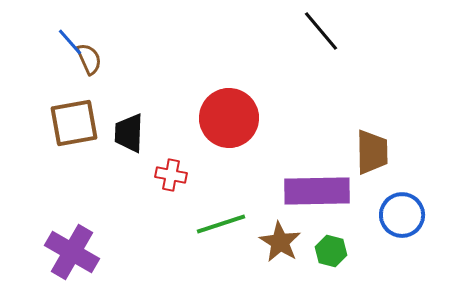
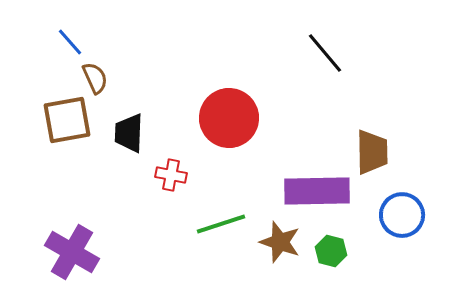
black line: moved 4 px right, 22 px down
brown semicircle: moved 6 px right, 19 px down
brown square: moved 7 px left, 3 px up
brown star: rotated 12 degrees counterclockwise
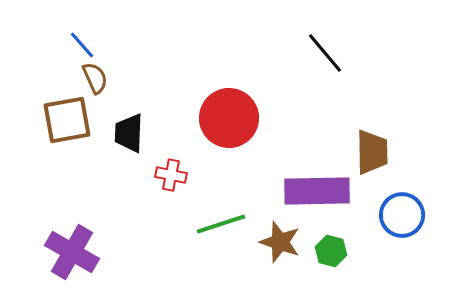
blue line: moved 12 px right, 3 px down
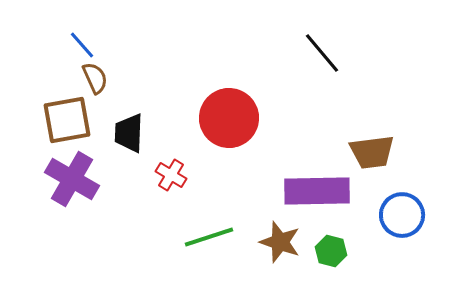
black line: moved 3 px left
brown trapezoid: rotated 84 degrees clockwise
red cross: rotated 20 degrees clockwise
green line: moved 12 px left, 13 px down
purple cross: moved 73 px up
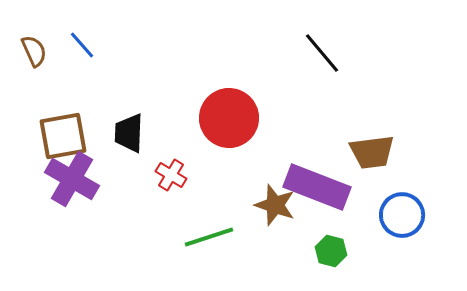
brown semicircle: moved 61 px left, 27 px up
brown square: moved 4 px left, 16 px down
purple rectangle: moved 4 px up; rotated 22 degrees clockwise
brown star: moved 5 px left, 37 px up
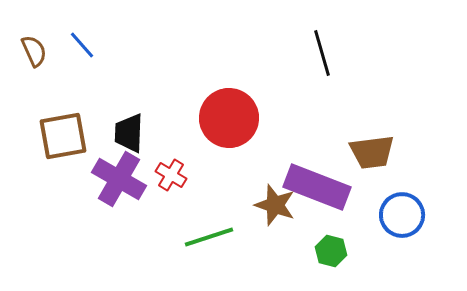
black line: rotated 24 degrees clockwise
purple cross: moved 47 px right
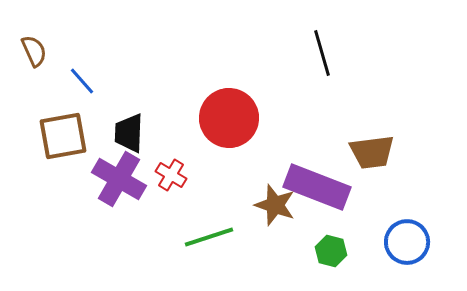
blue line: moved 36 px down
blue circle: moved 5 px right, 27 px down
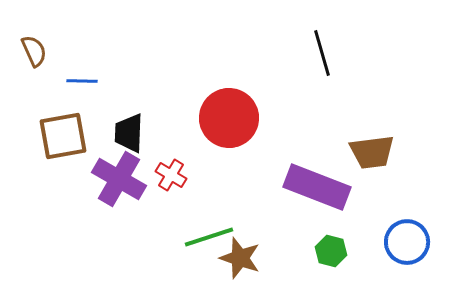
blue line: rotated 48 degrees counterclockwise
brown star: moved 35 px left, 53 px down
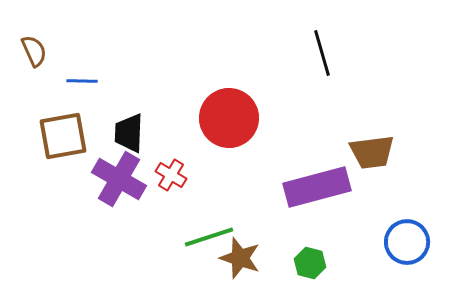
purple rectangle: rotated 36 degrees counterclockwise
green hexagon: moved 21 px left, 12 px down
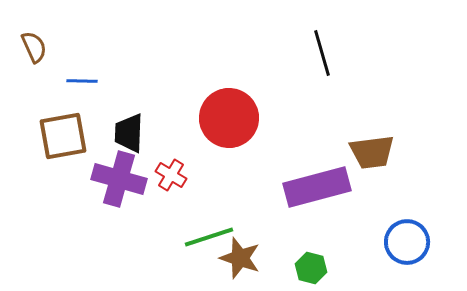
brown semicircle: moved 4 px up
purple cross: rotated 14 degrees counterclockwise
green hexagon: moved 1 px right, 5 px down
